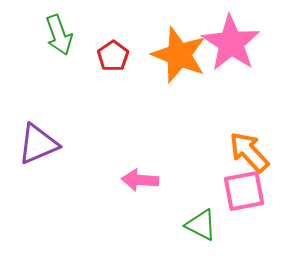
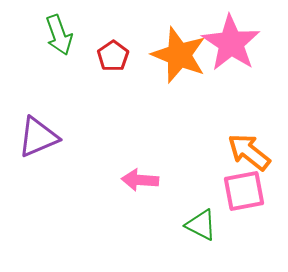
purple triangle: moved 7 px up
orange arrow: rotated 9 degrees counterclockwise
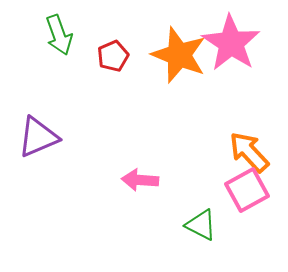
red pentagon: rotated 12 degrees clockwise
orange arrow: rotated 9 degrees clockwise
pink square: moved 3 px right, 1 px up; rotated 18 degrees counterclockwise
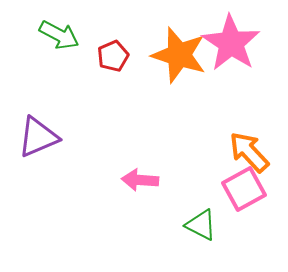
green arrow: rotated 42 degrees counterclockwise
orange star: rotated 4 degrees counterclockwise
pink square: moved 3 px left, 1 px up
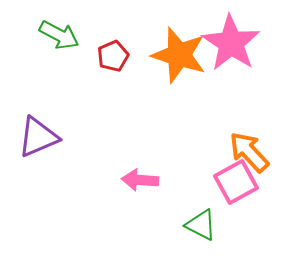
pink square: moved 8 px left, 7 px up
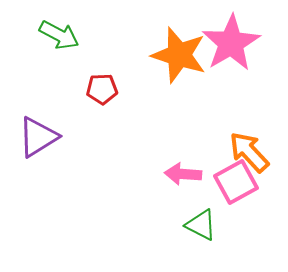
pink star: rotated 8 degrees clockwise
red pentagon: moved 11 px left, 33 px down; rotated 20 degrees clockwise
purple triangle: rotated 9 degrees counterclockwise
pink arrow: moved 43 px right, 6 px up
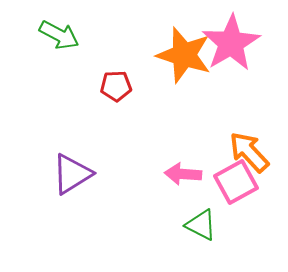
orange star: moved 5 px right
red pentagon: moved 14 px right, 3 px up
purple triangle: moved 34 px right, 37 px down
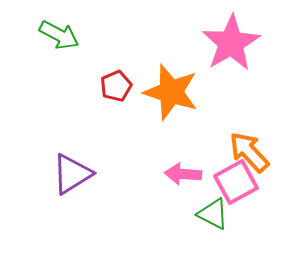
orange star: moved 13 px left, 37 px down
red pentagon: rotated 20 degrees counterclockwise
green triangle: moved 12 px right, 11 px up
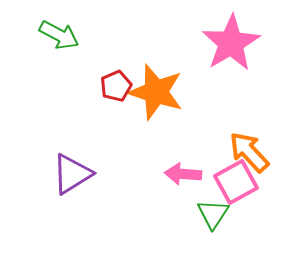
orange star: moved 15 px left
green triangle: rotated 36 degrees clockwise
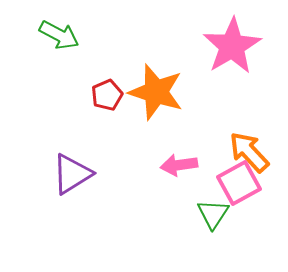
pink star: moved 1 px right, 3 px down
red pentagon: moved 9 px left, 9 px down
pink arrow: moved 4 px left, 9 px up; rotated 12 degrees counterclockwise
pink square: moved 3 px right, 1 px down
